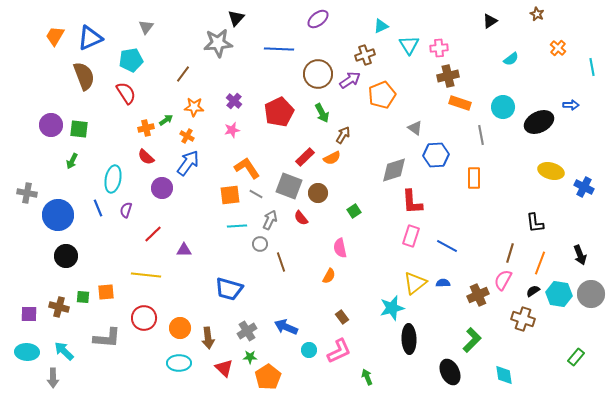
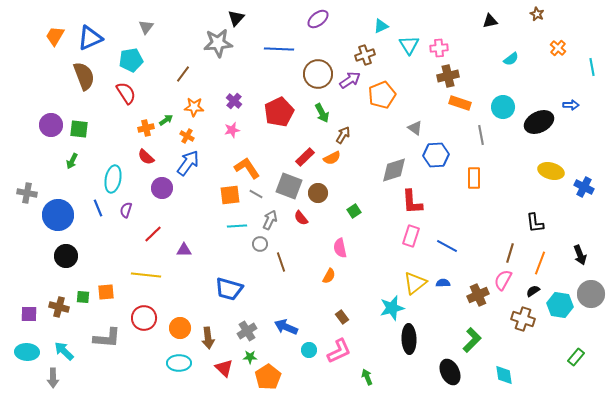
black triangle at (490, 21): rotated 21 degrees clockwise
cyan hexagon at (559, 294): moved 1 px right, 11 px down
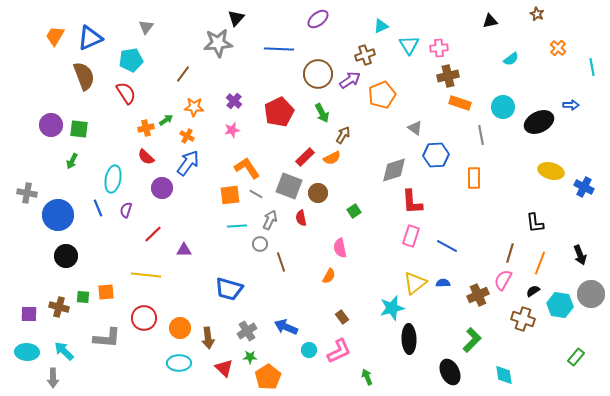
red semicircle at (301, 218): rotated 28 degrees clockwise
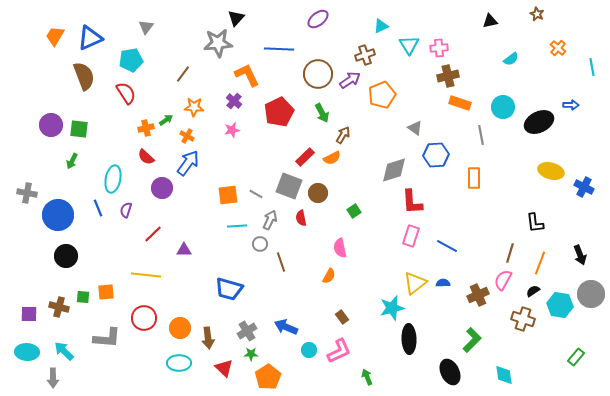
orange L-shape at (247, 168): moved 93 px up; rotated 8 degrees clockwise
orange square at (230, 195): moved 2 px left
green star at (250, 357): moved 1 px right, 3 px up
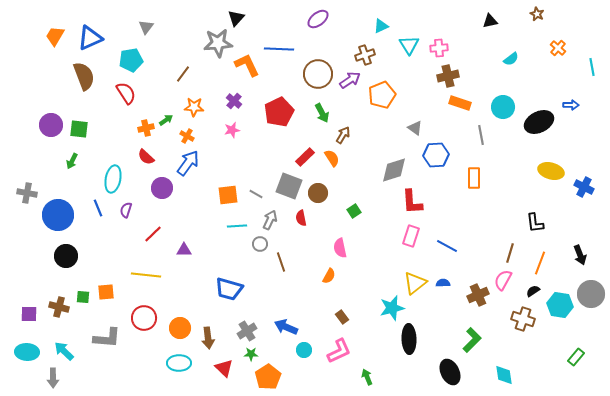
orange L-shape at (247, 75): moved 10 px up
orange semicircle at (332, 158): rotated 96 degrees counterclockwise
cyan circle at (309, 350): moved 5 px left
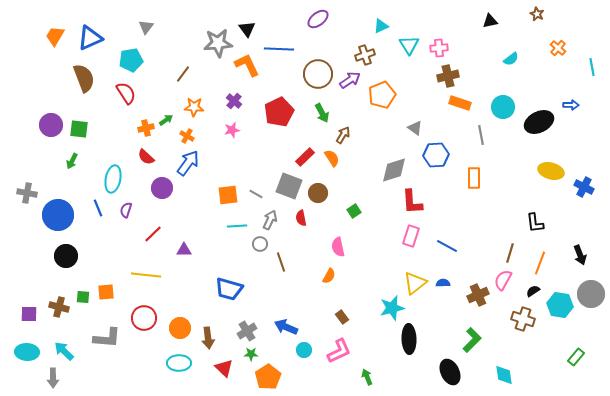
black triangle at (236, 18): moved 11 px right, 11 px down; rotated 18 degrees counterclockwise
brown semicircle at (84, 76): moved 2 px down
pink semicircle at (340, 248): moved 2 px left, 1 px up
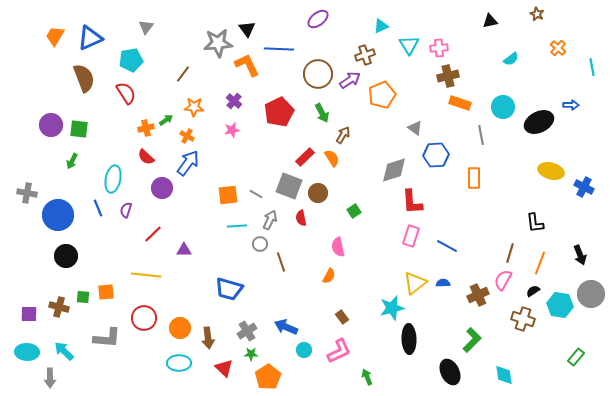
gray arrow at (53, 378): moved 3 px left
